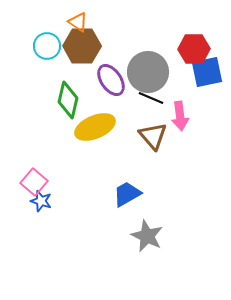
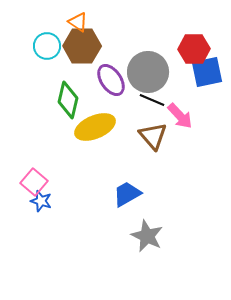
black line: moved 1 px right, 2 px down
pink arrow: rotated 36 degrees counterclockwise
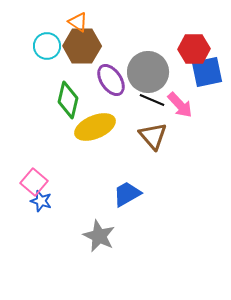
pink arrow: moved 11 px up
gray star: moved 48 px left
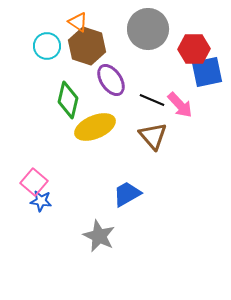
brown hexagon: moved 5 px right; rotated 18 degrees clockwise
gray circle: moved 43 px up
blue star: rotated 10 degrees counterclockwise
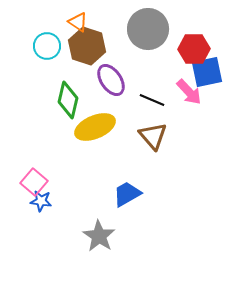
pink arrow: moved 9 px right, 13 px up
gray star: rotated 8 degrees clockwise
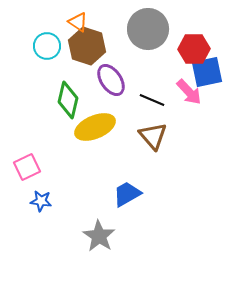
pink square: moved 7 px left, 15 px up; rotated 24 degrees clockwise
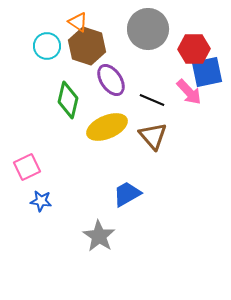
yellow ellipse: moved 12 px right
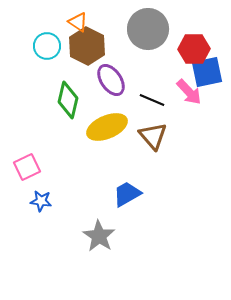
brown hexagon: rotated 9 degrees clockwise
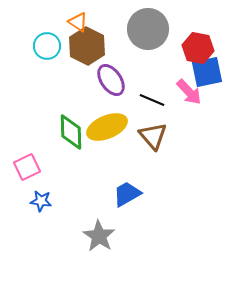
red hexagon: moved 4 px right, 1 px up; rotated 12 degrees clockwise
green diamond: moved 3 px right, 32 px down; rotated 15 degrees counterclockwise
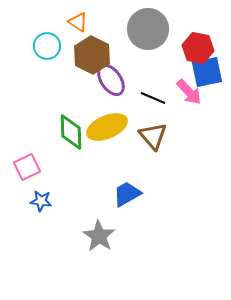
brown hexagon: moved 5 px right, 9 px down
black line: moved 1 px right, 2 px up
